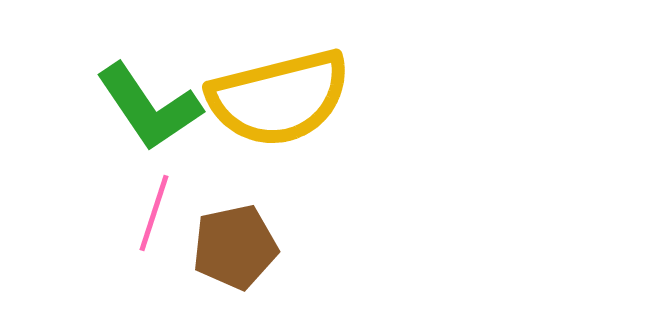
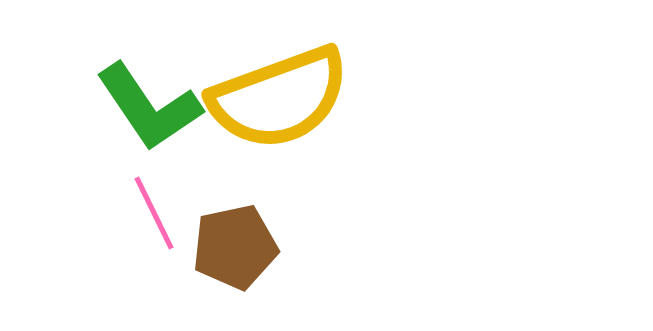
yellow semicircle: rotated 6 degrees counterclockwise
pink line: rotated 44 degrees counterclockwise
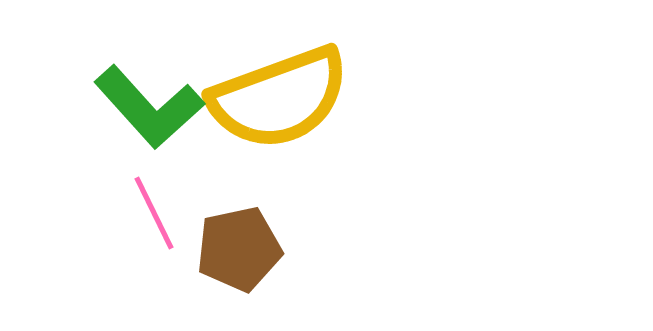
green L-shape: rotated 8 degrees counterclockwise
brown pentagon: moved 4 px right, 2 px down
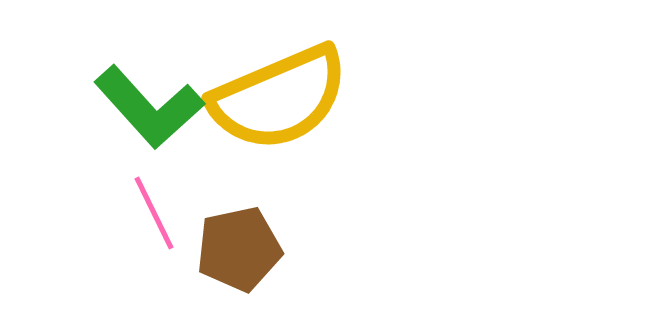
yellow semicircle: rotated 3 degrees counterclockwise
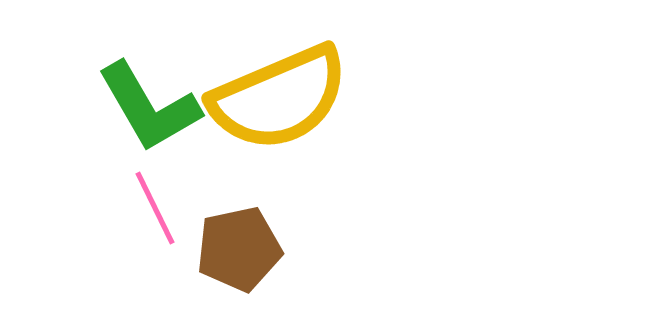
green L-shape: rotated 12 degrees clockwise
pink line: moved 1 px right, 5 px up
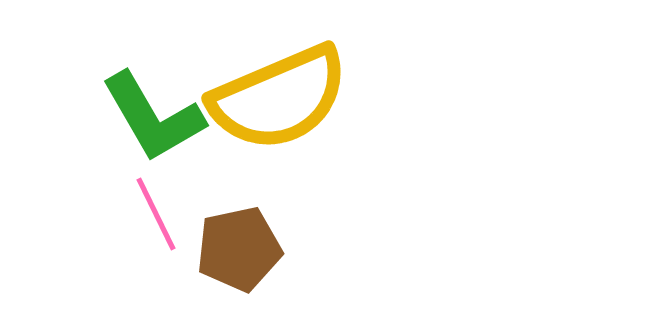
green L-shape: moved 4 px right, 10 px down
pink line: moved 1 px right, 6 px down
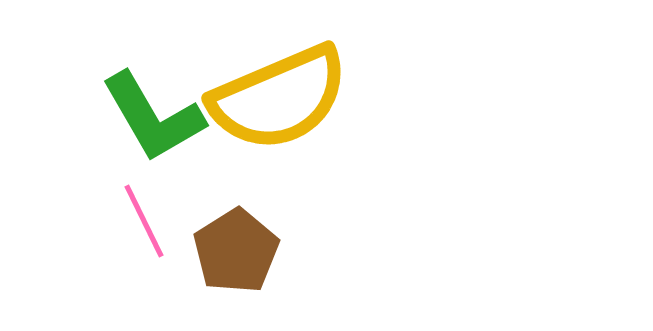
pink line: moved 12 px left, 7 px down
brown pentagon: moved 3 px left, 2 px down; rotated 20 degrees counterclockwise
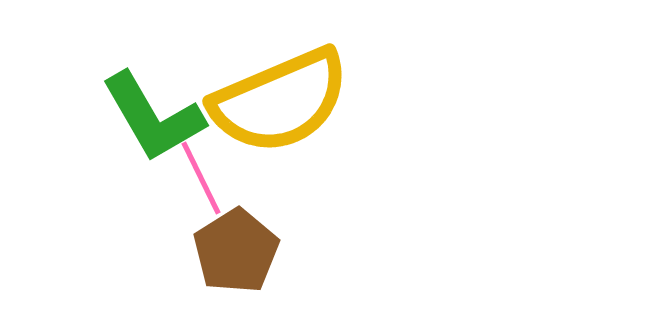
yellow semicircle: moved 1 px right, 3 px down
pink line: moved 57 px right, 43 px up
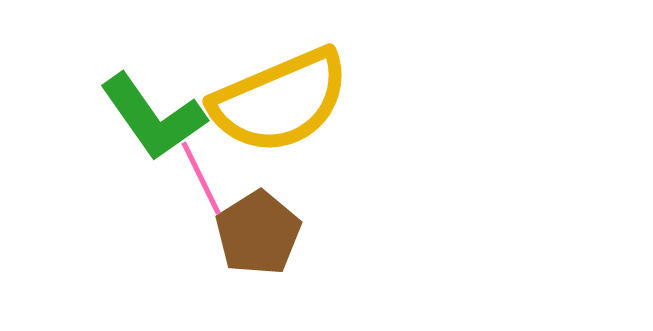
green L-shape: rotated 5 degrees counterclockwise
brown pentagon: moved 22 px right, 18 px up
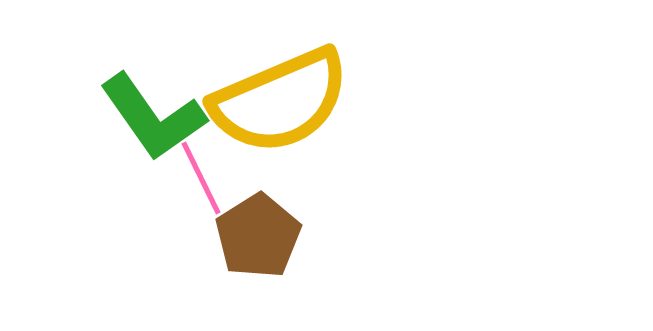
brown pentagon: moved 3 px down
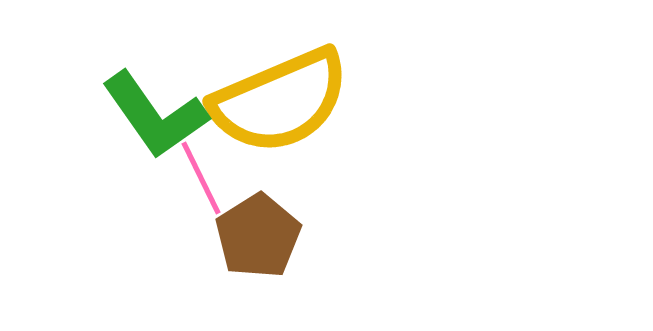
green L-shape: moved 2 px right, 2 px up
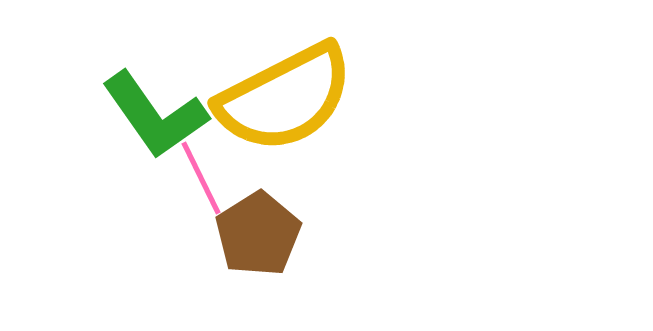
yellow semicircle: moved 5 px right, 3 px up; rotated 4 degrees counterclockwise
brown pentagon: moved 2 px up
